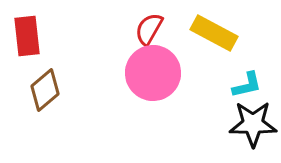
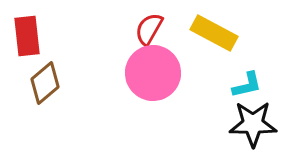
brown diamond: moved 7 px up
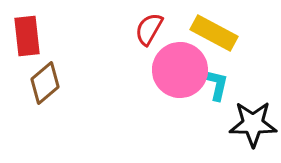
pink circle: moved 27 px right, 3 px up
cyan L-shape: moved 30 px left; rotated 64 degrees counterclockwise
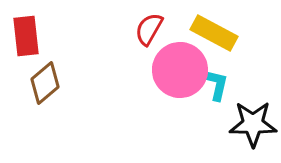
red rectangle: moved 1 px left
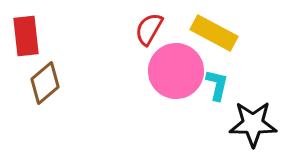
pink circle: moved 4 px left, 1 px down
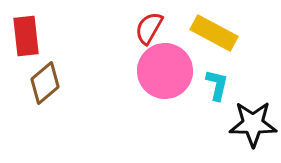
red semicircle: moved 1 px up
pink circle: moved 11 px left
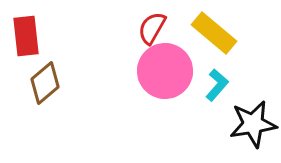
red semicircle: moved 3 px right
yellow rectangle: rotated 12 degrees clockwise
cyan L-shape: rotated 28 degrees clockwise
black star: rotated 9 degrees counterclockwise
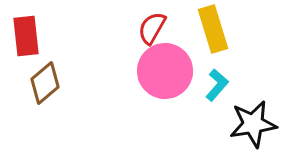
yellow rectangle: moved 1 px left, 4 px up; rotated 33 degrees clockwise
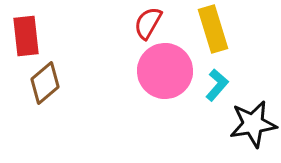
red semicircle: moved 4 px left, 5 px up
